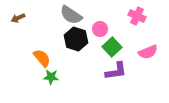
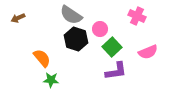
green star: moved 3 px down
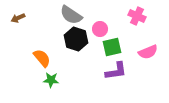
green square: rotated 30 degrees clockwise
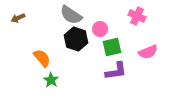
green star: rotated 28 degrees clockwise
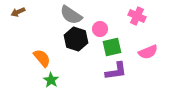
brown arrow: moved 6 px up
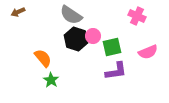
pink circle: moved 7 px left, 7 px down
orange semicircle: moved 1 px right
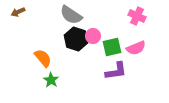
pink semicircle: moved 12 px left, 4 px up
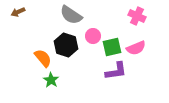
black hexagon: moved 10 px left, 6 px down
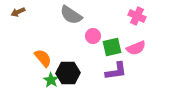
black hexagon: moved 2 px right, 28 px down; rotated 20 degrees counterclockwise
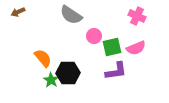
pink circle: moved 1 px right
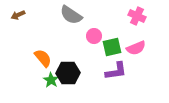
brown arrow: moved 3 px down
